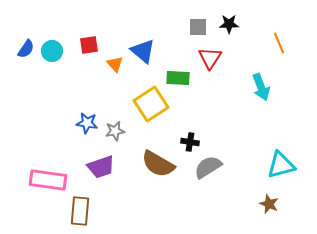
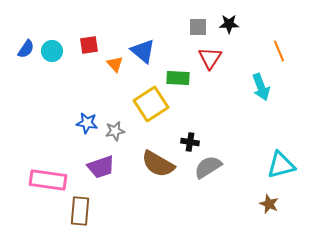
orange line: moved 8 px down
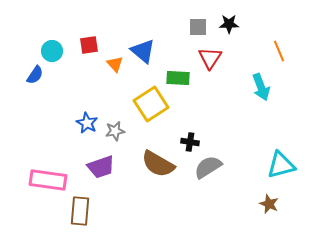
blue semicircle: moved 9 px right, 26 px down
blue star: rotated 20 degrees clockwise
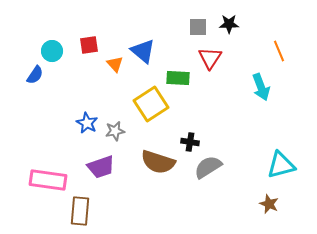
brown semicircle: moved 2 px up; rotated 12 degrees counterclockwise
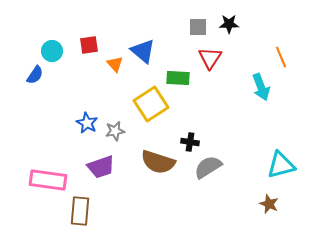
orange line: moved 2 px right, 6 px down
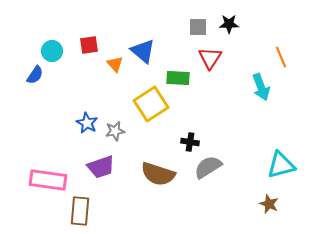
brown semicircle: moved 12 px down
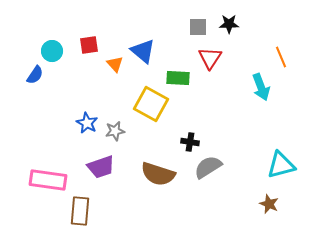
yellow square: rotated 28 degrees counterclockwise
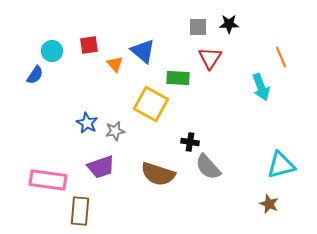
gray semicircle: rotated 100 degrees counterclockwise
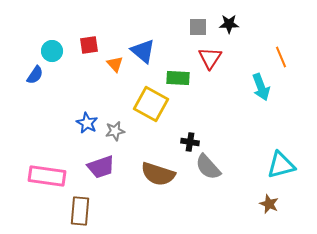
pink rectangle: moved 1 px left, 4 px up
